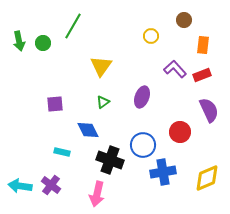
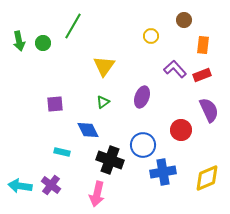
yellow triangle: moved 3 px right
red circle: moved 1 px right, 2 px up
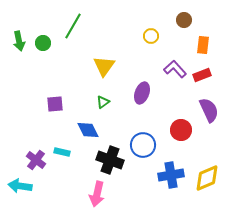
purple ellipse: moved 4 px up
blue cross: moved 8 px right, 3 px down
purple cross: moved 15 px left, 25 px up
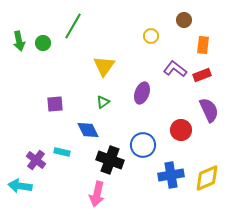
purple L-shape: rotated 10 degrees counterclockwise
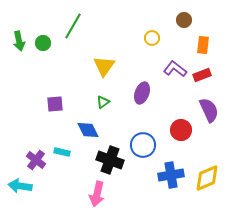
yellow circle: moved 1 px right, 2 px down
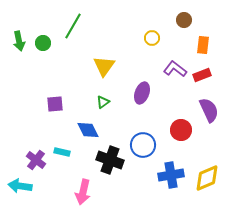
pink arrow: moved 14 px left, 2 px up
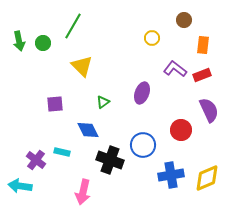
yellow triangle: moved 22 px left; rotated 20 degrees counterclockwise
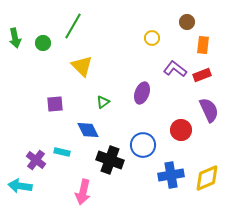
brown circle: moved 3 px right, 2 px down
green arrow: moved 4 px left, 3 px up
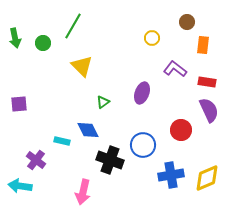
red rectangle: moved 5 px right, 7 px down; rotated 30 degrees clockwise
purple square: moved 36 px left
cyan rectangle: moved 11 px up
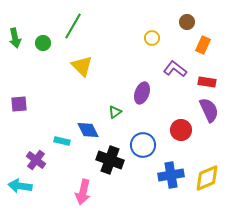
orange rectangle: rotated 18 degrees clockwise
green triangle: moved 12 px right, 10 px down
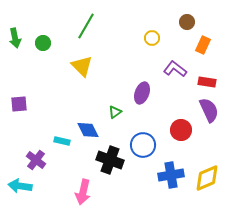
green line: moved 13 px right
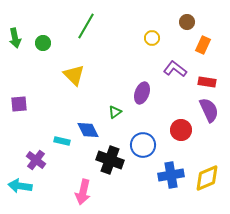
yellow triangle: moved 8 px left, 9 px down
